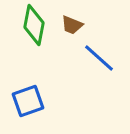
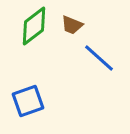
green diamond: moved 1 px down; rotated 42 degrees clockwise
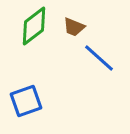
brown trapezoid: moved 2 px right, 2 px down
blue square: moved 2 px left
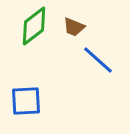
blue line: moved 1 px left, 2 px down
blue square: rotated 16 degrees clockwise
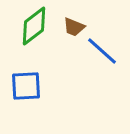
blue line: moved 4 px right, 9 px up
blue square: moved 15 px up
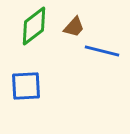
brown trapezoid: rotated 70 degrees counterclockwise
blue line: rotated 28 degrees counterclockwise
